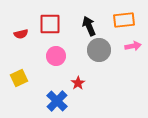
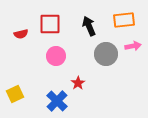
gray circle: moved 7 px right, 4 px down
yellow square: moved 4 px left, 16 px down
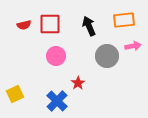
red semicircle: moved 3 px right, 9 px up
gray circle: moved 1 px right, 2 px down
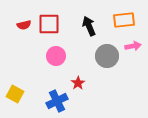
red square: moved 1 px left
yellow square: rotated 36 degrees counterclockwise
blue cross: rotated 20 degrees clockwise
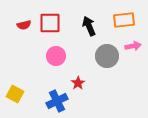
red square: moved 1 px right, 1 px up
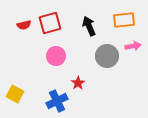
red square: rotated 15 degrees counterclockwise
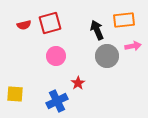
black arrow: moved 8 px right, 4 px down
yellow square: rotated 24 degrees counterclockwise
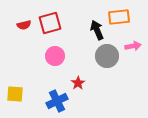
orange rectangle: moved 5 px left, 3 px up
pink circle: moved 1 px left
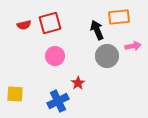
blue cross: moved 1 px right
